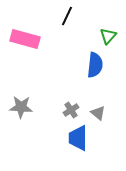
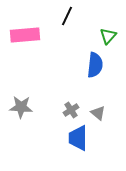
pink rectangle: moved 4 px up; rotated 20 degrees counterclockwise
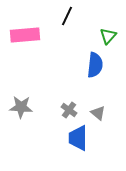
gray cross: moved 2 px left; rotated 21 degrees counterclockwise
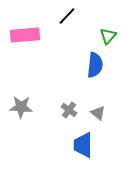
black line: rotated 18 degrees clockwise
blue trapezoid: moved 5 px right, 7 px down
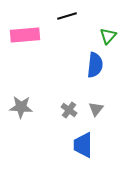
black line: rotated 30 degrees clockwise
gray triangle: moved 2 px left, 4 px up; rotated 28 degrees clockwise
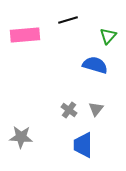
black line: moved 1 px right, 4 px down
blue semicircle: rotated 80 degrees counterclockwise
gray star: moved 30 px down
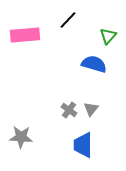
black line: rotated 30 degrees counterclockwise
blue semicircle: moved 1 px left, 1 px up
gray triangle: moved 5 px left
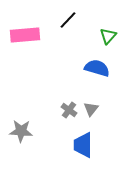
blue semicircle: moved 3 px right, 4 px down
gray star: moved 6 px up
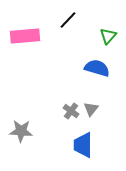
pink rectangle: moved 1 px down
gray cross: moved 2 px right, 1 px down
